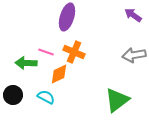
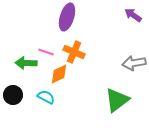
gray arrow: moved 8 px down
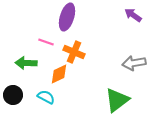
pink line: moved 10 px up
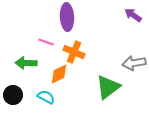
purple ellipse: rotated 20 degrees counterclockwise
green triangle: moved 9 px left, 13 px up
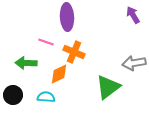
purple arrow: rotated 24 degrees clockwise
cyan semicircle: rotated 24 degrees counterclockwise
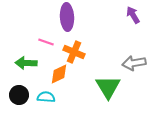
green triangle: rotated 24 degrees counterclockwise
black circle: moved 6 px right
